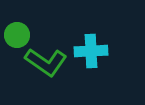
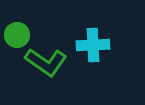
cyan cross: moved 2 px right, 6 px up
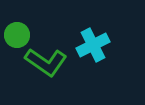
cyan cross: rotated 24 degrees counterclockwise
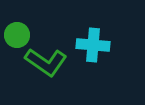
cyan cross: rotated 32 degrees clockwise
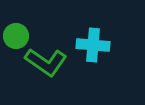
green circle: moved 1 px left, 1 px down
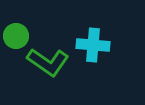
green L-shape: moved 2 px right
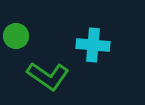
green L-shape: moved 14 px down
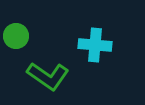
cyan cross: moved 2 px right
